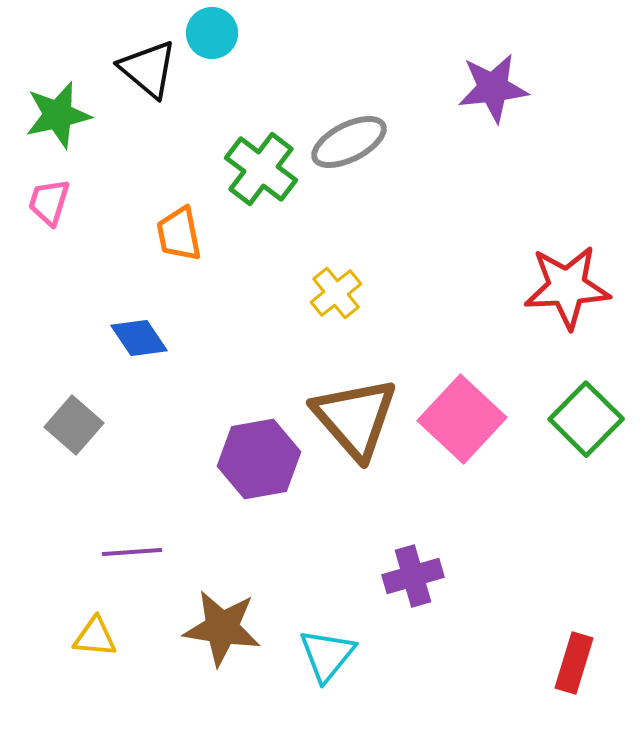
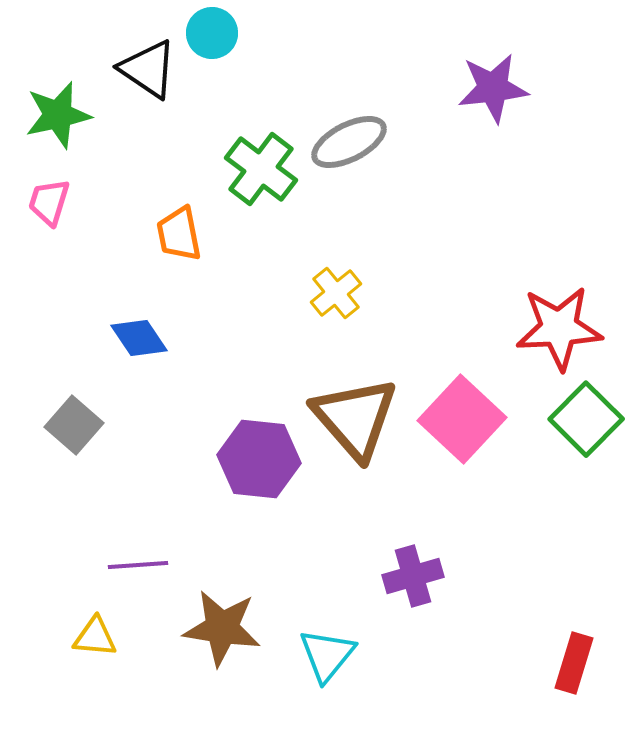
black triangle: rotated 6 degrees counterclockwise
red star: moved 8 px left, 41 px down
purple hexagon: rotated 16 degrees clockwise
purple line: moved 6 px right, 13 px down
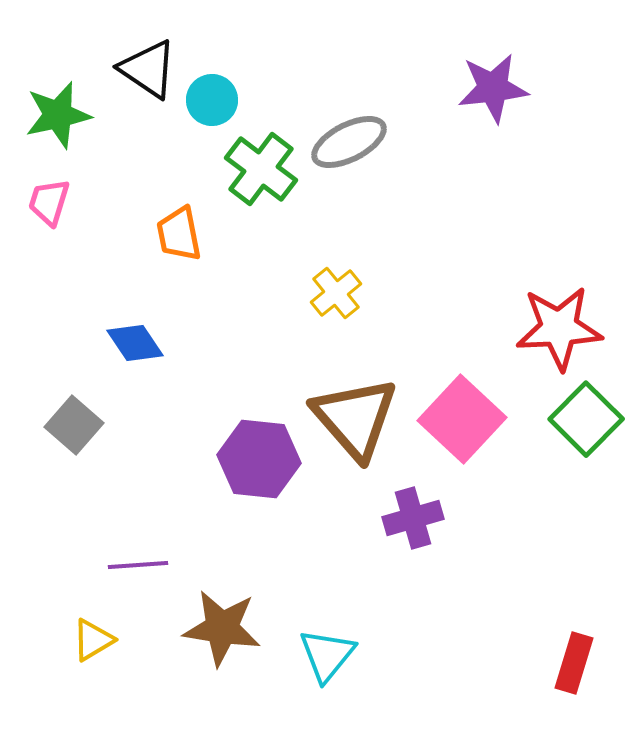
cyan circle: moved 67 px down
blue diamond: moved 4 px left, 5 px down
purple cross: moved 58 px up
yellow triangle: moved 2 px left, 3 px down; rotated 36 degrees counterclockwise
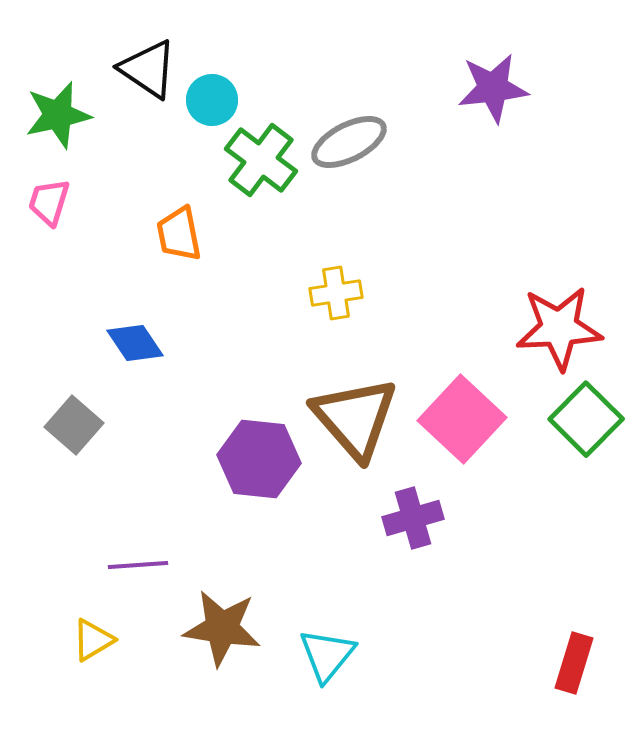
green cross: moved 9 px up
yellow cross: rotated 30 degrees clockwise
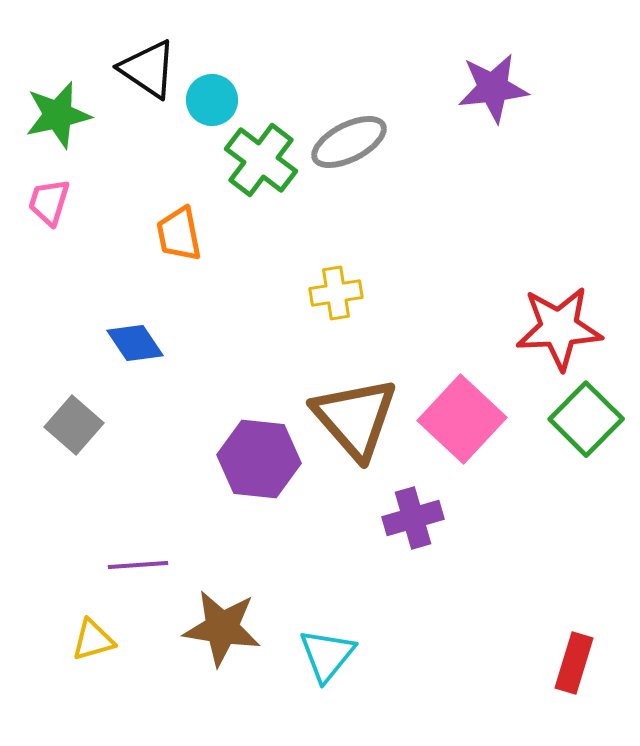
yellow triangle: rotated 15 degrees clockwise
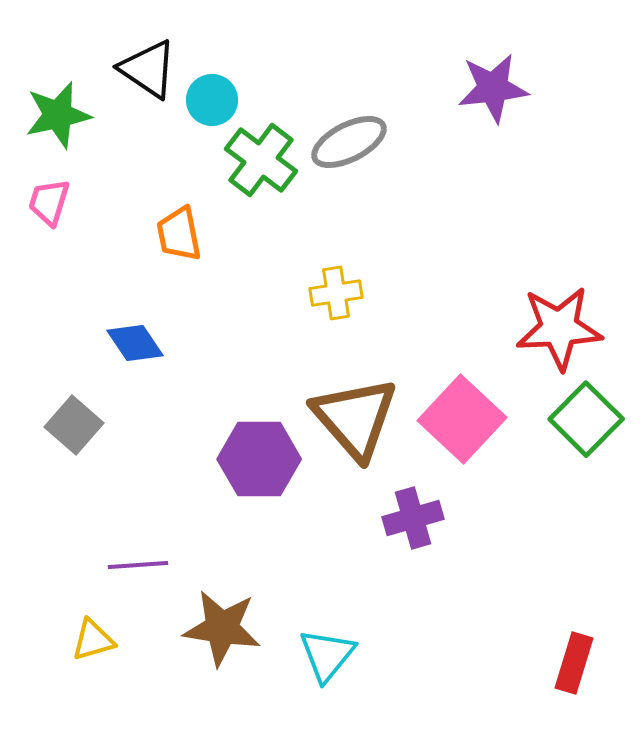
purple hexagon: rotated 6 degrees counterclockwise
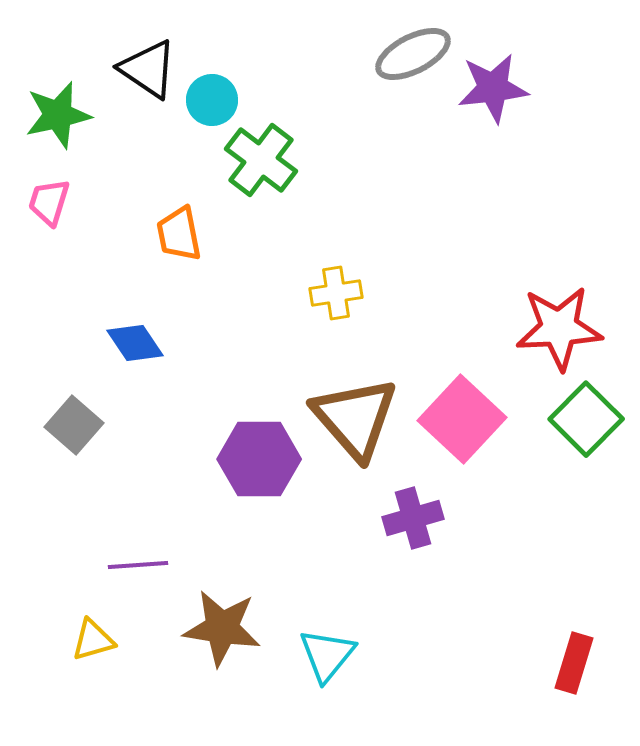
gray ellipse: moved 64 px right, 88 px up
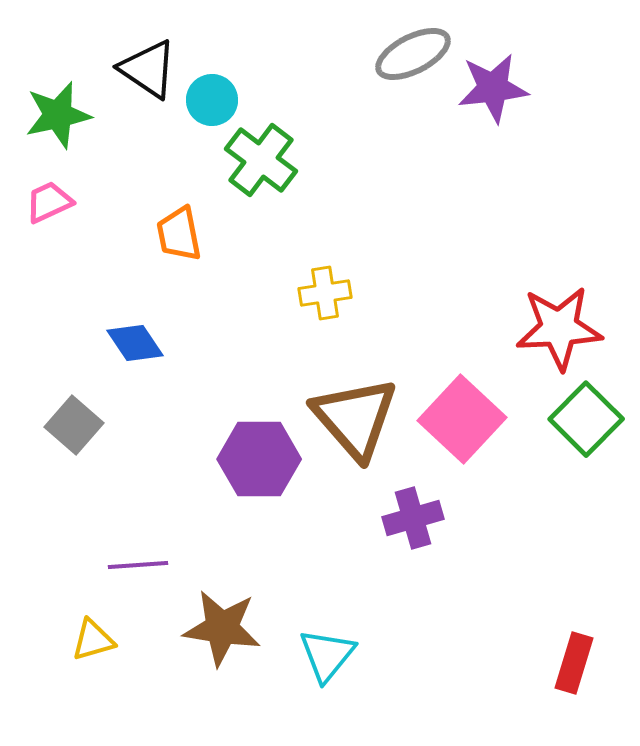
pink trapezoid: rotated 48 degrees clockwise
yellow cross: moved 11 px left
